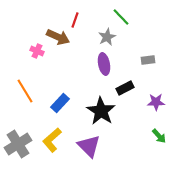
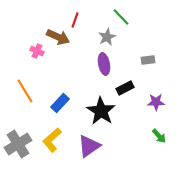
purple triangle: rotated 40 degrees clockwise
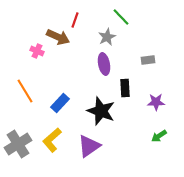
black rectangle: rotated 66 degrees counterclockwise
black star: rotated 12 degrees counterclockwise
green arrow: rotated 98 degrees clockwise
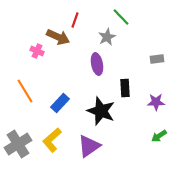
gray rectangle: moved 9 px right, 1 px up
purple ellipse: moved 7 px left
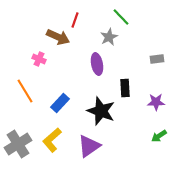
gray star: moved 2 px right
pink cross: moved 2 px right, 8 px down
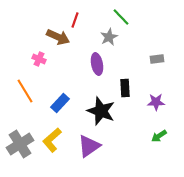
gray cross: moved 2 px right
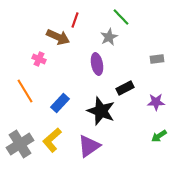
black rectangle: rotated 66 degrees clockwise
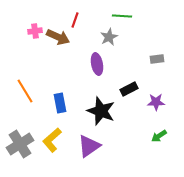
green line: moved 1 px right, 1 px up; rotated 42 degrees counterclockwise
pink cross: moved 4 px left, 28 px up; rotated 32 degrees counterclockwise
black rectangle: moved 4 px right, 1 px down
blue rectangle: rotated 54 degrees counterclockwise
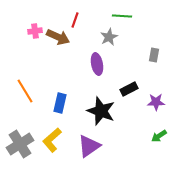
gray rectangle: moved 3 px left, 4 px up; rotated 72 degrees counterclockwise
blue rectangle: rotated 24 degrees clockwise
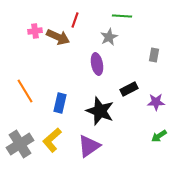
black star: moved 1 px left
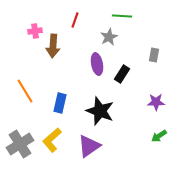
brown arrow: moved 5 px left, 9 px down; rotated 70 degrees clockwise
black rectangle: moved 7 px left, 15 px up; rotated 30 degrees counterclockwise
